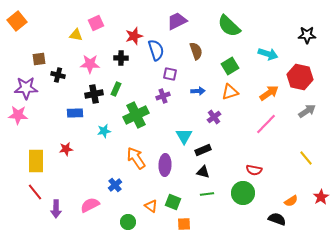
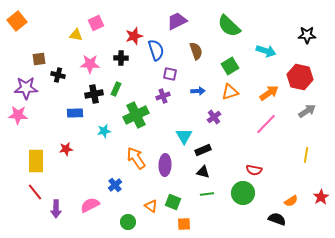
cyan arrow at (268, 54): moved 2 px left, 3 px up
yellow line at (306, 158): moved 3 px up; rotated 49 degrees clockwise
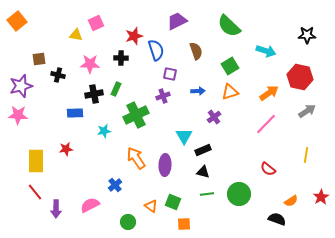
purple star at (26, 88): moved 5 px left, 2 px up; rotated 15 degrees counterclockwise
red semicircle at (254, 170): moved 14 px right, 1 px up; rotated 28 degrees clockwise
green circle at (243, 193): moved 4 px left, 1 px down
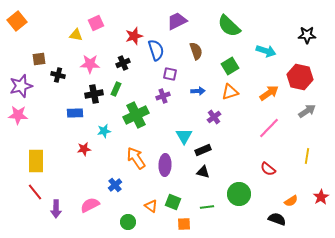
black cross at (121, 58): moved 2 px right, 5 px down; rotated 24 degrees counterclockwise
pink line at (266, 124): moved 3 px right, 4 px down
red star at (66, 149): moved 18 px right
yellow line at (306, 155): moved 1 px right, 1 px down
green line at (207, 194): moved 13 px down
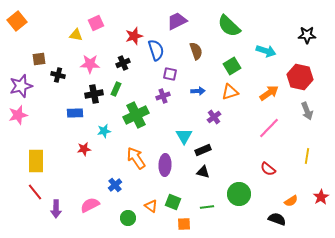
green square at (230, 66): moved 2 px right
gray arrow at (307, 111): rotated 102 degrees clockwise
pink star at (18, 115): rotated 18 degrees counterclockwise
green circle at (128, 222): moved 4 px up
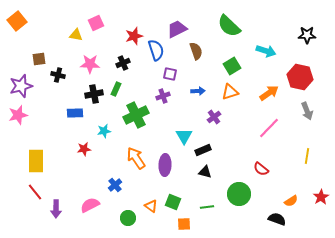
purple trapezoid at (177, 21): moved 8 px down
red semicircle at (268, 169): moved 7 px left
black triangle at (203, 172): moved 2 px right
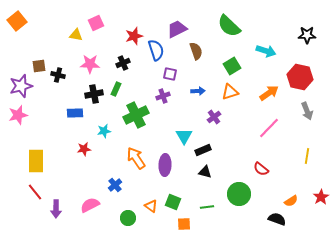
brown square at (39, 59): moved 7 px down
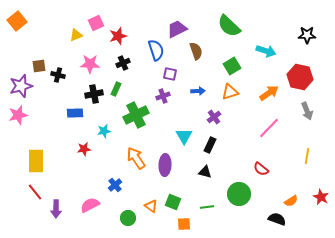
yellow triangle at (76, 35): rotated 32 degrees counterclockwise
red star at (134, 36): moved 16 px left
black rectangle at (203, 150): moved 7 px right, 5 px up; rotated 42 degrees counterclockwise
red star at (321, 197): rotated 14 degrees counterclockwise
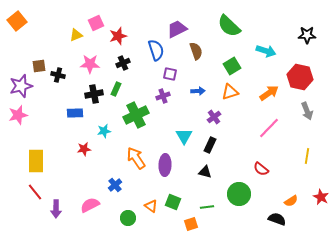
orange square at (184, 224): moved 7 px right; rotated 16 degrees counterclockwise
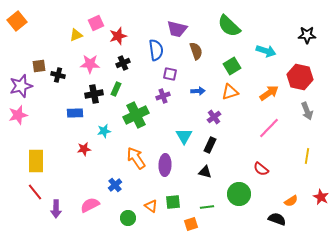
purple trapezoid at (177, 29): rotated 140 degrees counterclockwise
blue semicircle at (156, 50): rotated 10 degrees clockwise
green square at (173, 202): rotated 28 degrees counterclockwise
